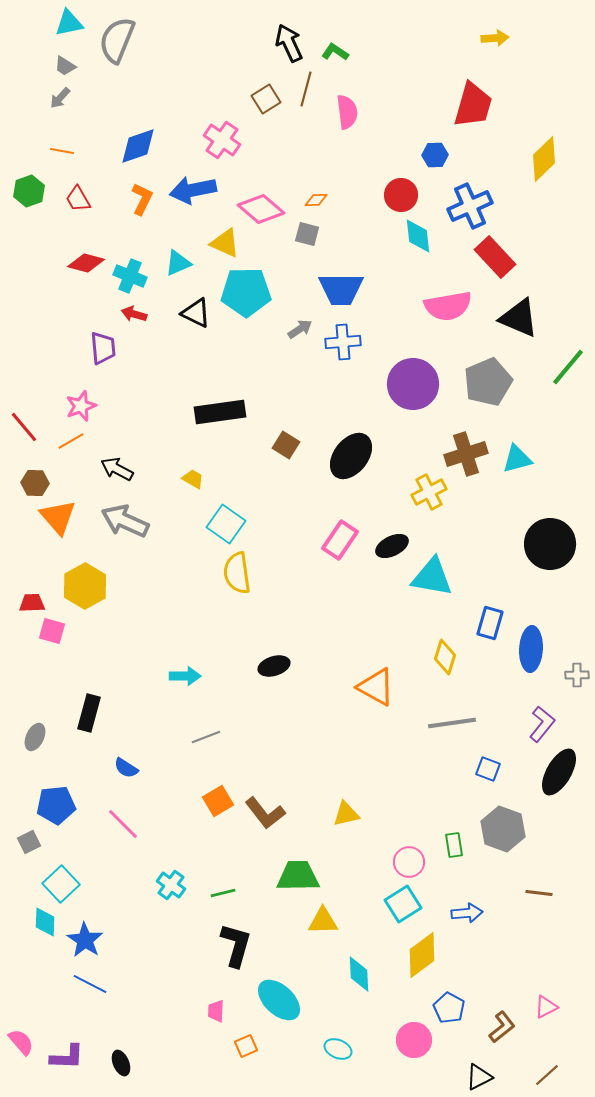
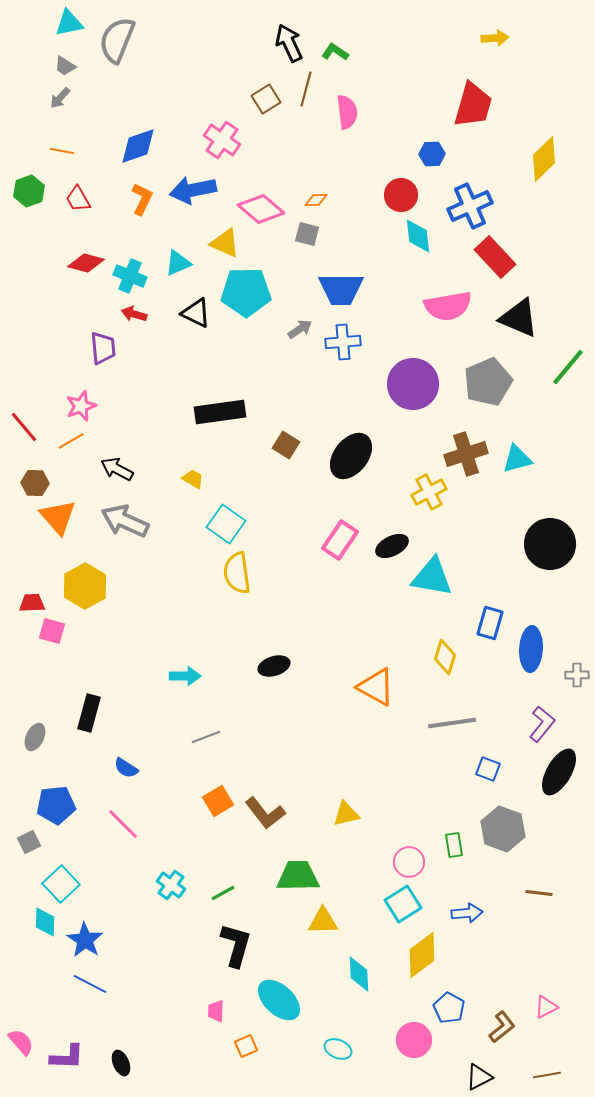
blue hexagon at (435, 155): moved 3 px left, 1 px up
green line at (223, 893): rotated 15 degrees counterclockwise
brown line at (547, 1075): rotated 32 degrees clockwise
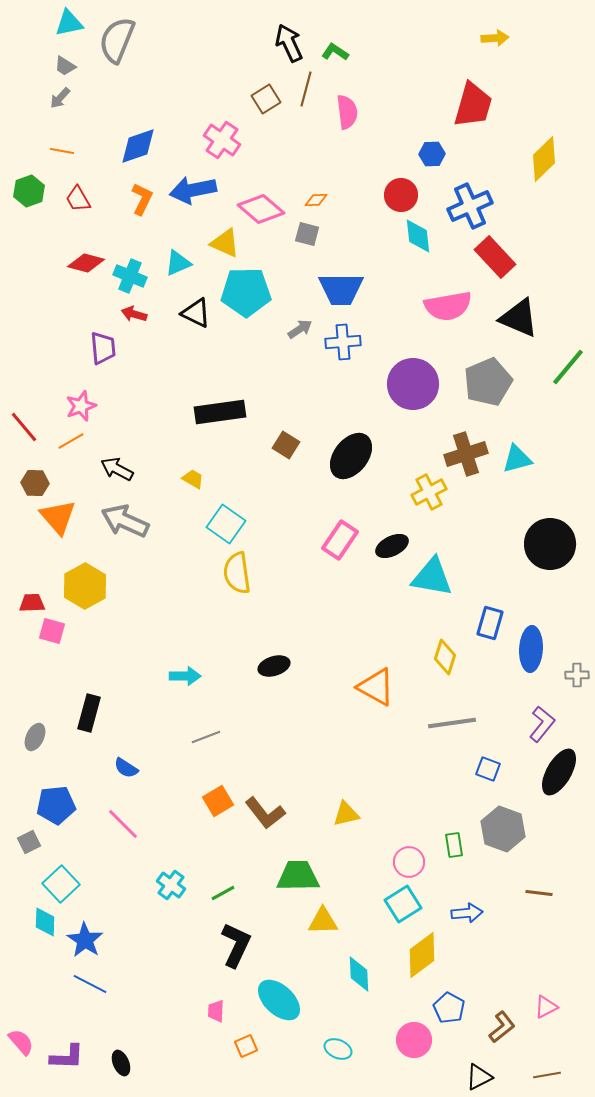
black L-shape at (236, 945): rotated 9 degrees clockwise
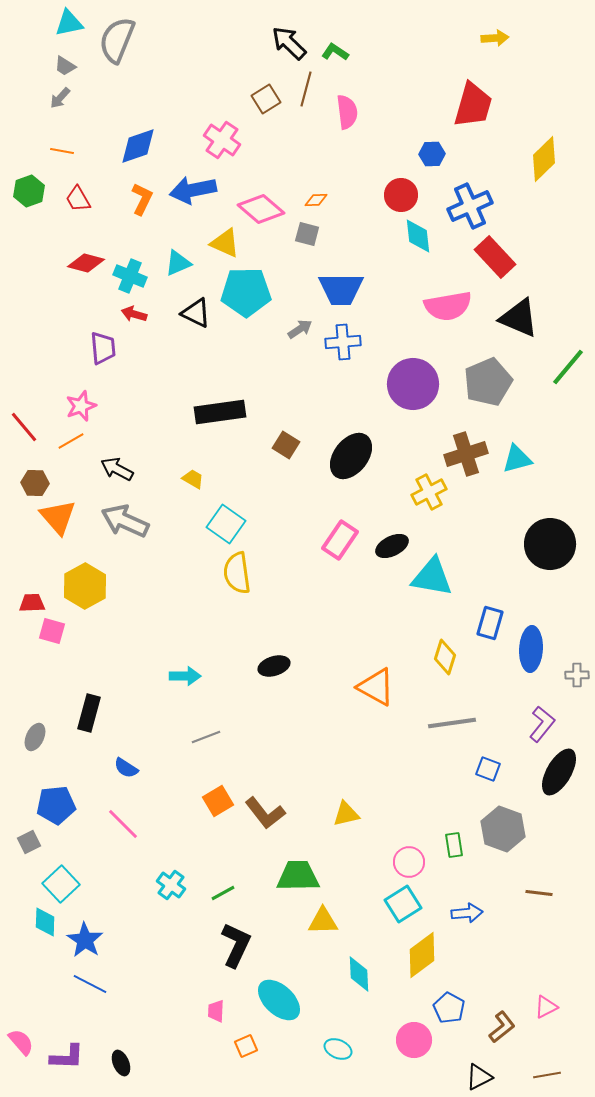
black arrow at (289, 43): rotated 21 degrees counterclockwise
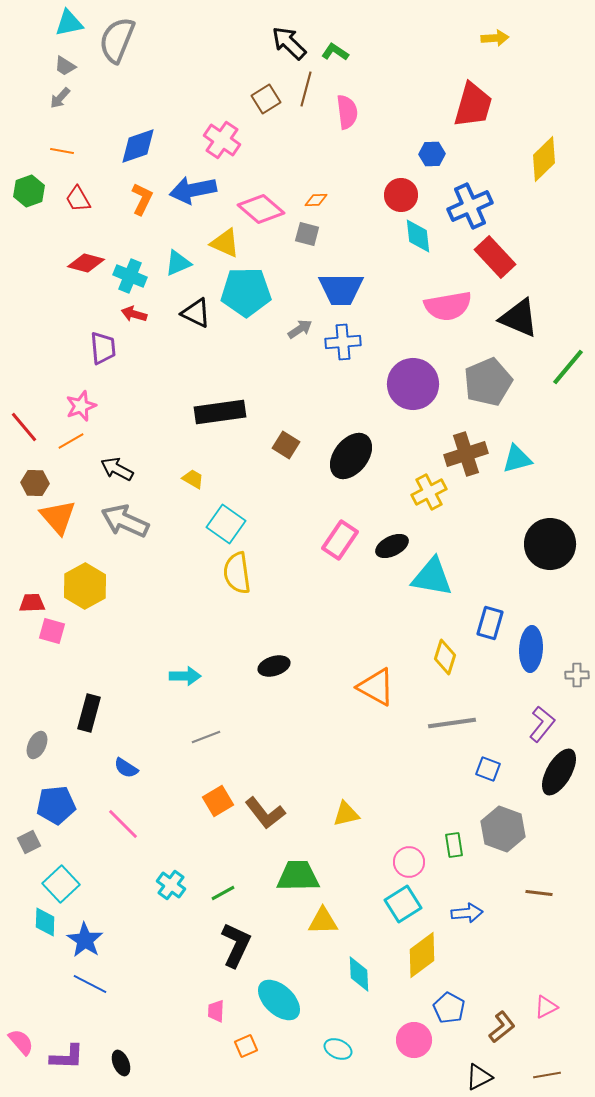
gray ellipse at (35, 737): moved 2 px right, 8 px down
